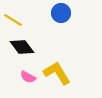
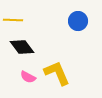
blue circle: moved 17 px right, 8 px down
yellow line: rotated 30 degrees counterclockwise
yellow L-shape: rotated 8 degrees clockwise
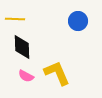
yellow line: moved 2 px right, 1 px up
black diamond: rotated 35 degrees clockwise
pink semicircle: moved 2 px left, 1 px up
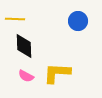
black diamond: moved 2 px right, 1 px up
yellow L-shape: rotated 64 degrees counterclockwise
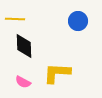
pink semicircle: moved 3 px left, 6 px down
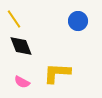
yellow line: moved 1 px left; rotated 54 degrees clockwise
black diamond: moved 3 px left; rotated 20 degrees counterclockwise
pink semicircle: moved 1 px left
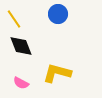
blue circle: moved 20 px left, 7 px up
yellow L-shape: rotated 12 degrees clockwise
pink semicircle: moved 1 px left, 1 px down
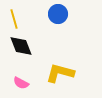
yellow line: rotated 18 degrees clockwise
yellow L-shape: moved 3 px right
